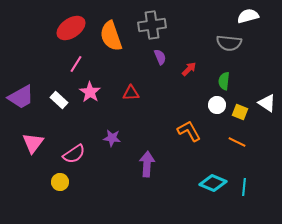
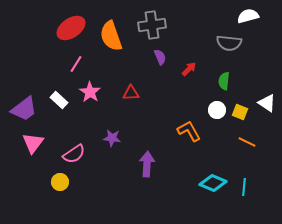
purple trapezoid: moved 3 px right, 12 px down; rotated 8 degrees counterclockwise
white circle: moved 5 px down
orange line: moved 10 px right
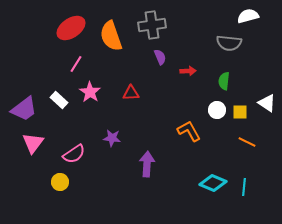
red arrow: moved 1 px left, 2 px down; rotated 42 degrees clockwise
yellow square: rotated 21 degrees counterclockwise
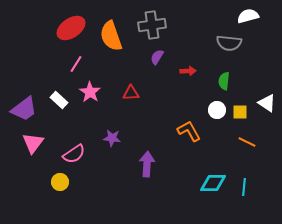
purple semicircle: moved 3 px left; rotated 126 degrees counterclockwise
cyan diamond: rotated 24 degrees counterclockwise
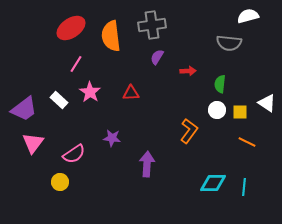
orange semicircle: rotated 12 degrees clockwise
green semicircle: moved 4 px left, 3 px down
orange L-shape: rotated 65 degrees clockwise
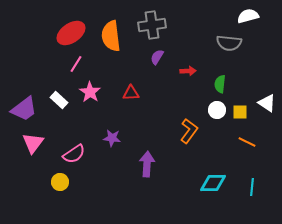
red ellipse: moved 5 px down
cyan line: moved 8 px right
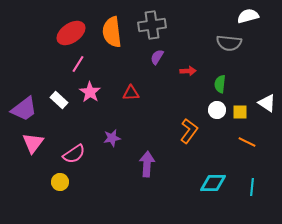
orange semicircle: moved 1 px right, 4 px up
pink line: moved 2 px right
purple star: rotated 18 degrees counterclockwise
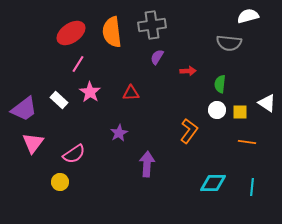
purple star: moved 7 px right, 5 px up; rotated 18 degrees counterclockwise
orange line: rotated 18 degrees counterclockwise
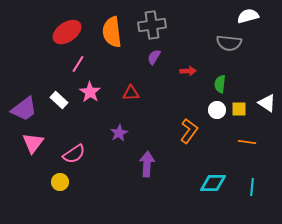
red ellipse: moved 4 px left, 1 px up
purple semicircle: moved 3 px left
yellow square: moved 1 px left, 3 px up
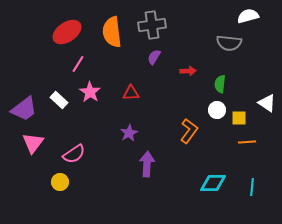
yellow square: moved 9 px down
purple star: moved 10 px right
orange line: rotated 12 degrees counterclockwise
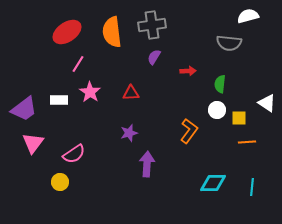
white rectangle: rotated 42 degrees counterclockwise
purple star: rotated 12 degrees clockwise
